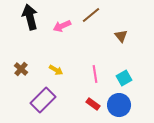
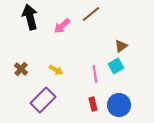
brown line: moved 1 px up
pink arrow: rotated 18 degrees counterclockwise
brown triangle: moved 10 px down; rotated 32 degrees clockwise
cyan square: moved 8 px left, 12 px up
red rectangle: rotated 40 degrees clockwise
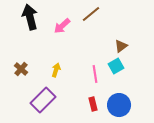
yellow arrow: rotated 104 degrees counterclockwise
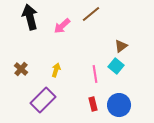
cyan square: rotated 21 degrees counterclockwise
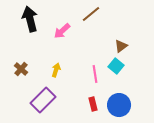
black arrow: moved 2 px down
pink arrow: moved 5 px down
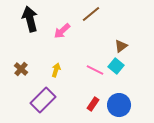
pink line: moved 4 px up; rotated 54 degrees counterclockwise
red rectangle: rotated 48 degrees clockwise
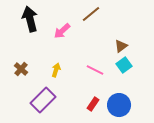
cyan square: moved 8 px right, 1 px up; rotated 14 degrees clockwise
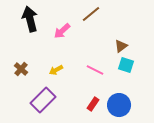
cyan square: moved 2 px right; rotated 35 degrees counterclockwise
yellow arrow: rotated 136 degrees counterclockwise
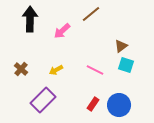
black arrow: rotated 15 degrees clockwise
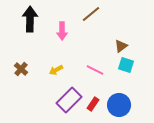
pink arrow: rotated 48 degrees counterclockwise
purple rectangle: moved 26 px right
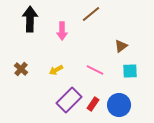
cyan square: moved 4 px right, 6 px down; rotated 21 degrees counterclockwise
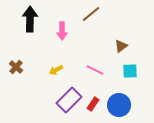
brown cross: moved 5 px left, 2 px up
